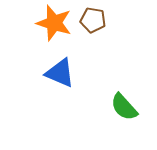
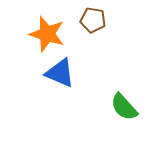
orange star: moved 7 px left, 11 px down
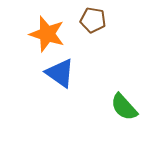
blue triangle: rotated 12 degrees clockwise
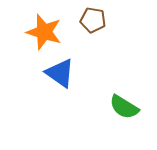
orange star: moved 3 px left, 2 px up
green semicircle: rotated 16 degrees counterclockwise
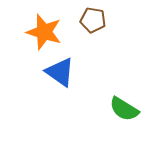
blue triangle: moved 1 px up
green semicircle: moved 2 px down
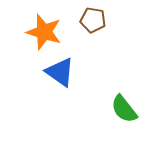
green semicircle: rotated 20 degrees clockwise
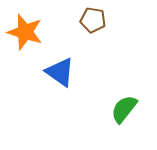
orange star: moved 19 px left
green semicircle: rotated 76 degrees clockwise
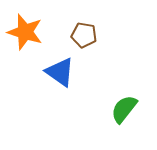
brown pentagon: moved 9 px left, 15 px down
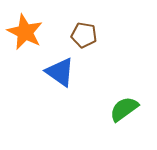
orange star: rotated 9 degrees clockwise
green semicircle: rotated 16 degrees clockwise
